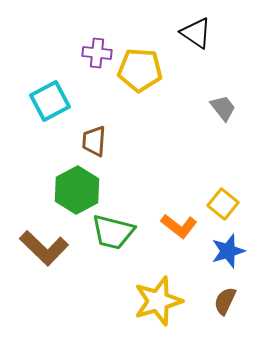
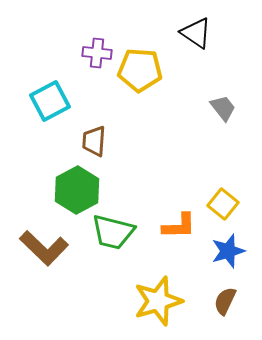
orange L-shape: rotated 39 degrees counterclockwise
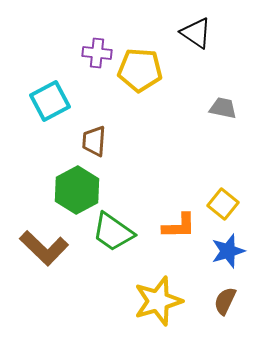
gray trapezoid: rotated 40 degrees counterclockwise
green trapezoid: rotated 21 degrees clockwise
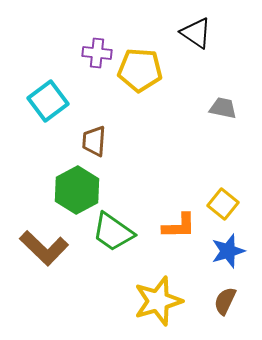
cyan square: moved 2 px left; rotated 9 degrees counterclockwise
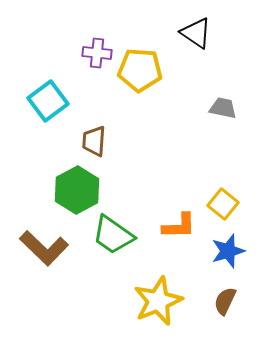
green trapezoid: moved 3 px down
yellow star: rotated 6 degrees counterclockwise
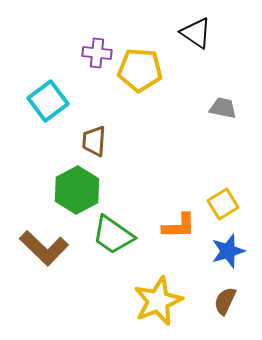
yellow square: rotated 20 degrees clockwise
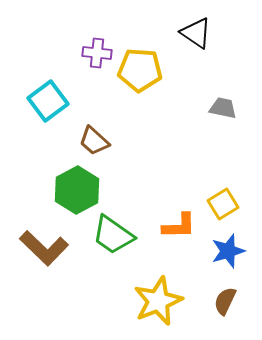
brown trapezoid: rotated 52 degrees counterclockwise
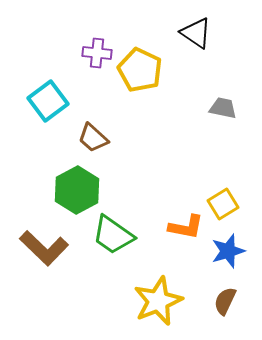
yellow pentagon: rotated 21 degrees clockwise
brown trapezoid: moved 1 px left, 3 px up
orange L-shape: moved 7 px right, 1 px down; rotated 12 degrees clockwise
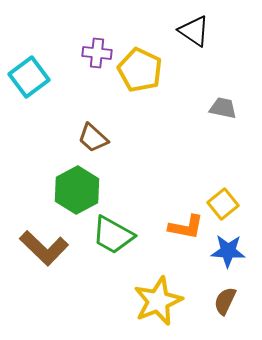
black triangle: moved 2 px left, 2 px up
cyan square: moved 19 px left, 24 px up
yellow square: rotated 8 degrees counterclockwise
green trapezoid: rotated 6 degrees counterclockwise
blue star: rotated 20 degrees clockwise
